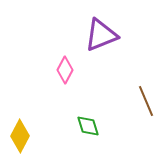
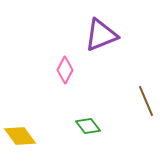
green diamond: rotated 20 degrees counterclockwise
yellow diamond: rotated 64 degrees counterclockwise
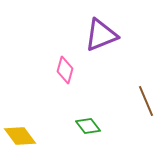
pink diamond: rotated 12 degrees counterclockwise
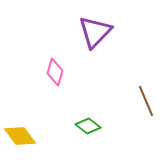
purple triangle: moved 6 px left, 3 px up; rotated 24 degrees counterclockwise
pink diamond: moved 10 px left, 2 px down
green diamond: rotated 15 degrees counterclockwise
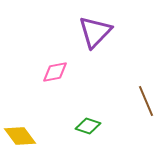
pink diamond: rotated 64 degrees clockwise
green diamond: rotated 20 degrees counterclockwise
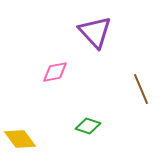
purple triangle: rotated 27 degrees counterclockwise
brown line: moved 5 px left, 12 px up
yellow diamond: moved 3 px down
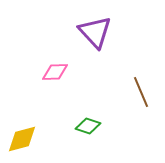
pink diamond: rotated 8 degrees clockwise
brown line: moved 3 px down
yellow diamond: moved 2 px right; rotated 68 degrees counterclockwise
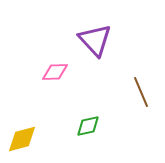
purple triangle: moved 8 px down
green diamond: rotated 30 degrees counterclockwise
